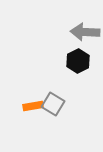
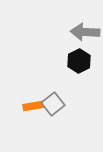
black hexagon: moved 1 px right
gray square: rotated 20 degrees clockwise
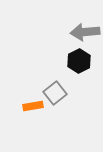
gray arrow: rotated 8 degrees counterclockwise
gray square: moved 2 px right, 11 px up
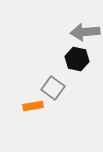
black hexagon: moved 2 px left, 2 px up; rotated 20 degrees counterclockwise
gray square: moved 2 px left, 5 px up; rotated 15 degrees counterclockwise
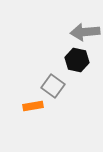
black hexagon: moved 1 px down
gray square: moved 2 px up
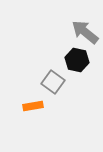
gray arrow: rotated 44 degrees clockwise
gray square: moved 4 px up
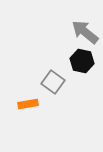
black hexagon: moved 5 px right, 1 px down
orange rectangle: moved 5 px left, 2 px up
